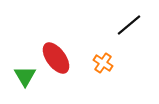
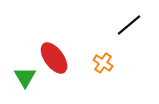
red ellipse: moved 2 px left
green triangle: moved 1 px down
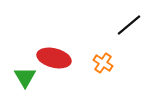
red ellipse: rotated 40 degrees counterclockwise
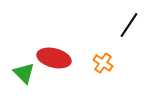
black line: rotated 16 degrees counterclockwise
green triangle: moved 1 px left, 4 px up; rotated 15 degrees counterclockwise
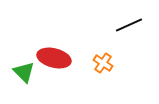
black line: rotated 32 degrees clockwise
green triangle: moved 1 px up
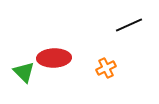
red ellipse: rotated 16 degrees counterclockwise
orange cross: moved 3 px right, 5 px down; rotated 30 degrees clockwise
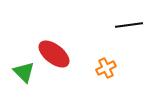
black line: rotated 16 degrees clockwise
red ellipse: moved 4 px up; rotated 40 degrees clockwise
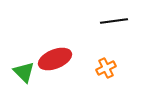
black line: moved 15 px left, 4 px up
red ellipse: moved 1 px right, 5 px down; rotated 60 degrees counterclockwise
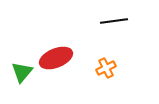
red ellipse: moved 1 px right, 1 px up
green triangle: moved 2 px left; rotated 25 degrees clockwise
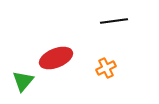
green triangle: moved 1 px right, 9 px down
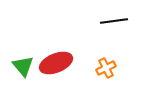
red ellipse: moved 5 px down
green triangle: moved 15 px up; rotated 20 degrees counterclockwise
